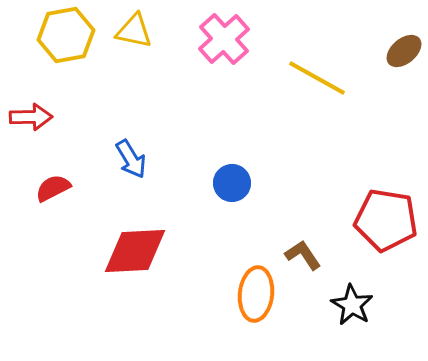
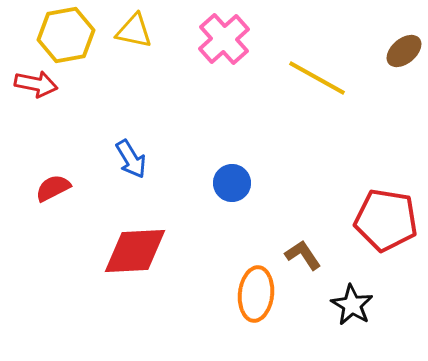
red arrow: moved 5 px right, 33 px up; rotated 12 degrees clockwise
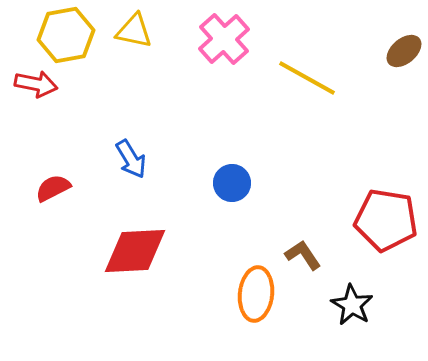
yellow line: moved 10 px left
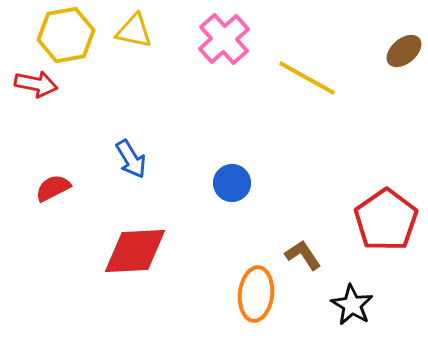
red pentagon: rotated 28 degrees clockwise
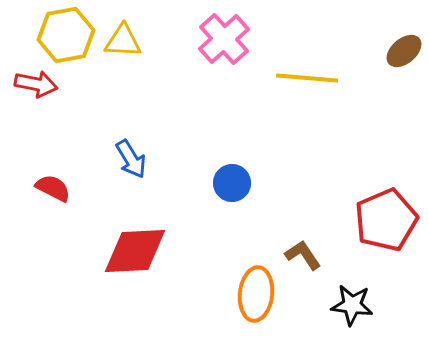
yellow triangle: moved 11 px left, 10 px down; rotated 9 degrees counterclockwise
yellow line: rotated 24 degrees counterclockwise
red semicircle: rotated 54 degrees clockwise
red pentagon: rotated 12 degrees clockwise
black star: rotated 24 degrees counterclockwise
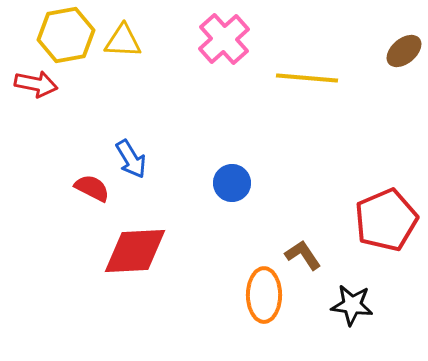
red semicircle: moved 39 px right
orange ellipse: moved 8 px right, 1 px down; rotated 6 degrees counterclockwise
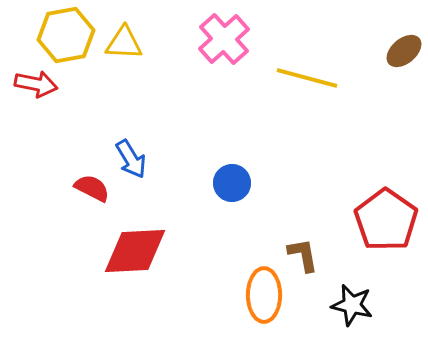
yellow triangle: moved 1 px right, 2 px down
yellow line: rotated 10 degrees clockwise
red pentagon: rotated 14 degrees counterclockwise
brown L-shape: rotated 24 degrees clockwise
black star: rotated 6 degrees clockwise
